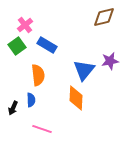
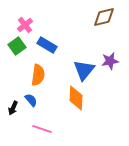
orange semicircle: rotated 15 degrees clockwise
blue semicircle: rotated 40 degrees counterclockwise
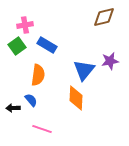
pink cross: rotated 28 degrees clockwise
black arrow: rotated 64 degrees clockwise
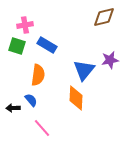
green square: rotated 36 degrees counterclockwise
purple star: moved 1 px up
pink line: moved 1 px up; rotated 30 degrees clockwise
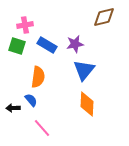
purple star: moved 35 px left, 16 px up
orange semicircle: moved 2 px down
orange diamond: moved 11 px right, 6 px down
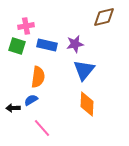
pink cross: moved 1 px right, 1 px down
blue rectangle: rotated 18 degrees counterclockwise
blue semicircle: rotated 80 degrees counterclockwise
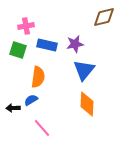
green square: moved 1 px right, 4 px down
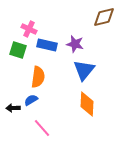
pink cross: moved 3 px right, 3 px down; rotated 35 degrees clockwise
purple star: rotated 24 degrees clockwise
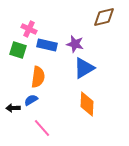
blue triangle: moved 2 px up; rotated 20 degrees clockwise
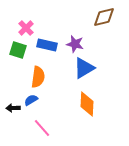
pink cross: moved 3 px left, 1 px up; rotated 21 degrees clockwise
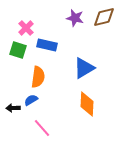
purple star: moved 26 px up
